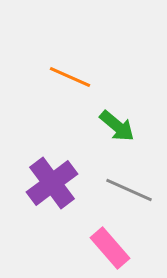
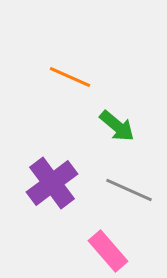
pink rectangle: moved 2 px left, 3 px down
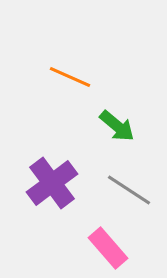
gray line: rotated 9 degrees clockwise
pink rectangle: moved 3 px up
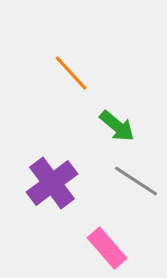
orange line: moved 1 px right, 4 px up; rotated 24 degrees clockwise
gray line: moved 7 px right, 9 px up
pink rectangle: moved 1 px left
